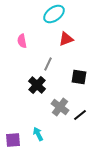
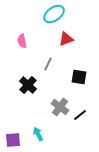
black cross: moved 9 px left
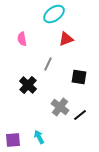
pink semicircle: moved 2 px up
cyan arrow: moved 1 px right, 3 px down
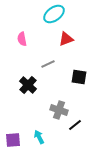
gray line: rotated 40 degrees clockwise
gray cross: moved 1 px left, 3 px down; rotated 18 degrees counterclockwise
black line: moved 5 px left, 10 px down
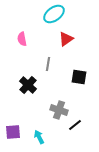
red triangle: rotated 14 degrees counterclockwise
gray line: rotated 56 degrees counterclockwise
purple square: moved 8 px up
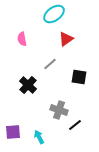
gray line: moved 2 px right; rotated 40 degrees clockwise
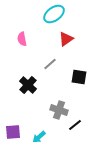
cyan arrow: rotated 104 degrees counterclockwise
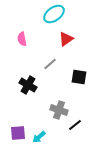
black cross: rotated 12 degrees counterclockwise
purple square: moved 5 px right, 1 px down
